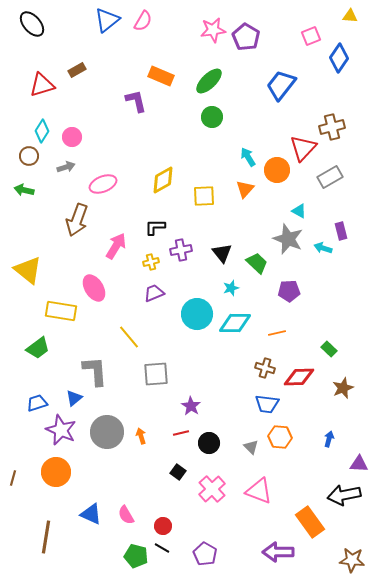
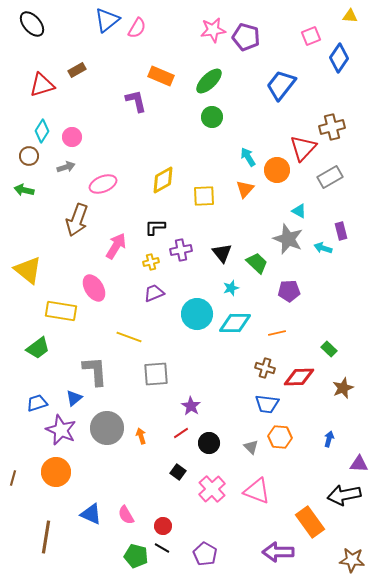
pink semicircle at (143, 21): moved 6 px left, 7 px down
purple pentagon at (246, 37): rotated 16 degrees counterclockwise
yellow line at (129, 337): rotated 30 degrees counterclockwise
gray circle at (107, 432): moved 4 px up
red line at (181, 433): rotated 21 degrees counterclockwise
pink triangle at (259, 491): moved 2 px left
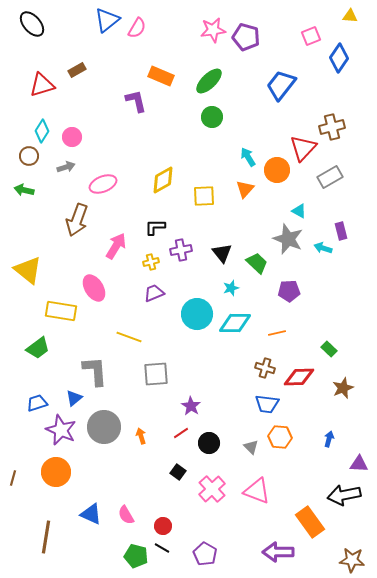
gray circle at (107, 428): moved 3 px left, 1 px up
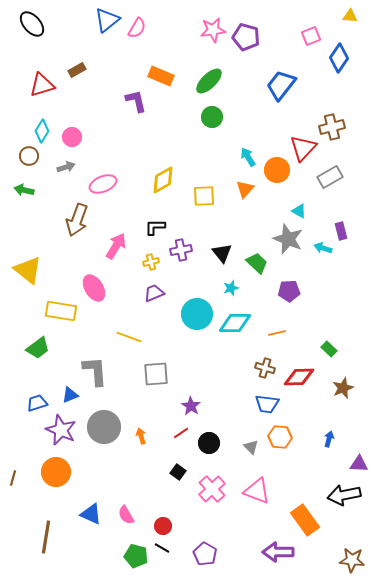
blue triangle at (74, 398): moved 4 px left, 3 px up; rotated 18 degrees clockwise
orange rectangle at (310, 522): moved 5 px left, 2 px up
